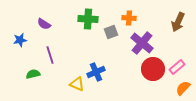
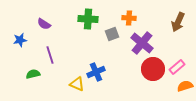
gray square: moved 1 px right, 2 px down
orange semicircle: moved 2 px right, 2 px up; rotated 28 degrees clockwise
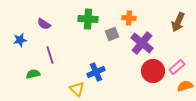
red circle: moved 2 px down
yellow triangle: moved 5 px down; rotated 21 degrees clockwise
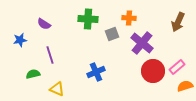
yellow triangle: moved 20 px left; rotated 21 degrees counterclockwise
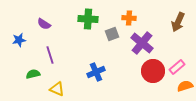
blue star: moved 1 px left
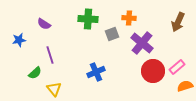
green semicircle: moved 2 px right, 1 px up; rotated 152 degrees clockwise
yellow triangle: moved 3 px left; rotated 28 degrees clockwise
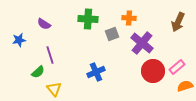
green semicircle: moved 3 px right, 1 px up
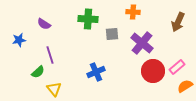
orange cross: moved 4 px right, 6 px up
gray square: rotated 16 degrees clockwise
orange semicircle: rotated 14 degrees counterclockwise
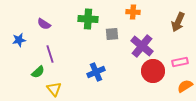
purple cross: moved 3 px down
purple line: moved 1 px up
pink rectangle: moved 3 px right, 5 px up; rotated 28 degrees clockwise
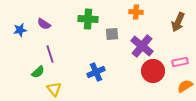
orange cross: moved 3 px right
blue star: moved 1 px right, 10 px up
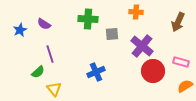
blue star: rotated 16 degrees counterclockwise
pink rectangle: moved 1 px right; rotated 28 degrees clockwise
